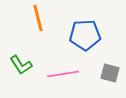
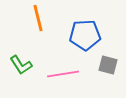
gray square: moved 2 px left, 8 px up
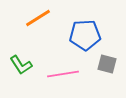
orange line: rotated 72 degrees clockwise
gray square: moved 1 px left, 1 px up
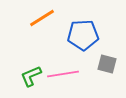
orange line: moved 4 px right
blue pentagon: moved 2 px left
green L-shape: moved 10 px right, 11 px down; rotated 100 degrees clockwise
